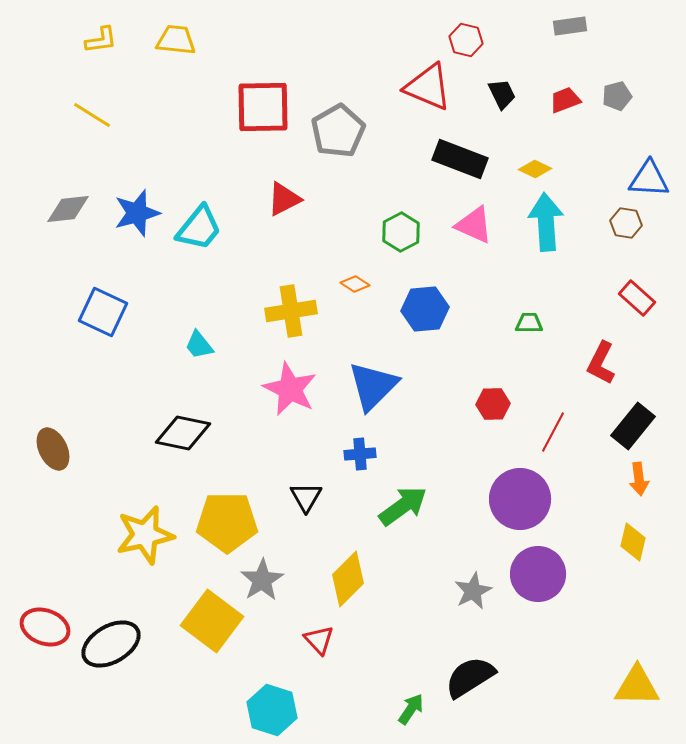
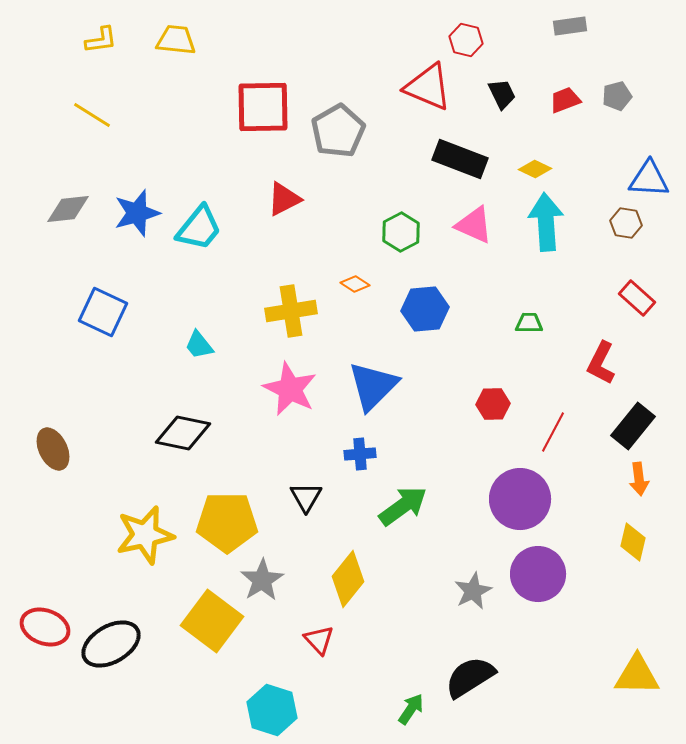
yellow diamond at (348, 579): rotated 6 degrees counterclockwise
yellow triangle at (637, 686): moved 11 px up
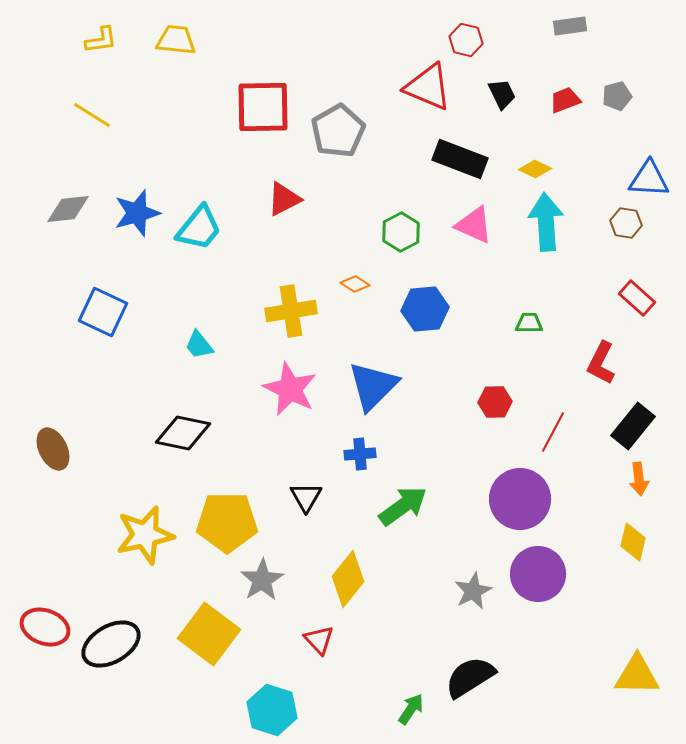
red hexagon at (493, 404): moved 2 px right, 2 px up
yellow square at (212, 621): moved 3 px left, 13 px down
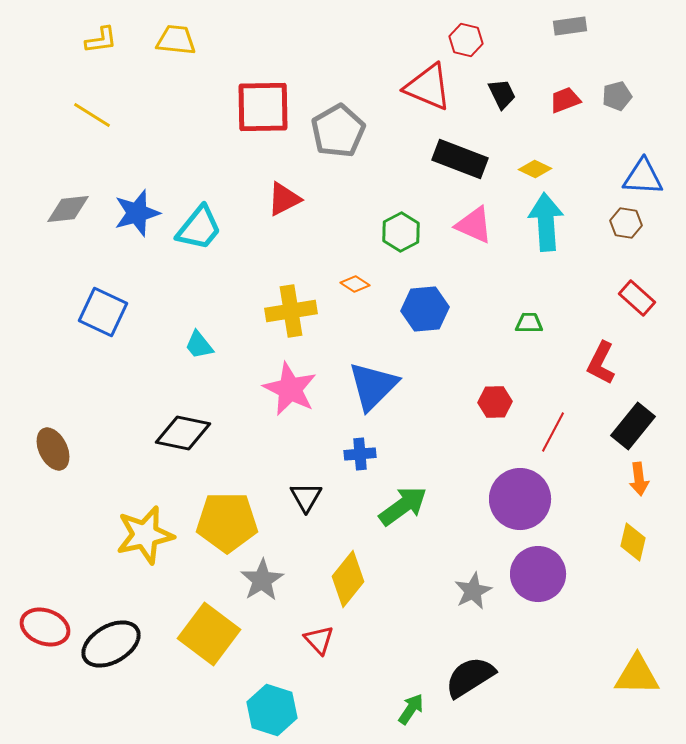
blue triangle at (649, 179): moved 6 px left, 2 px up
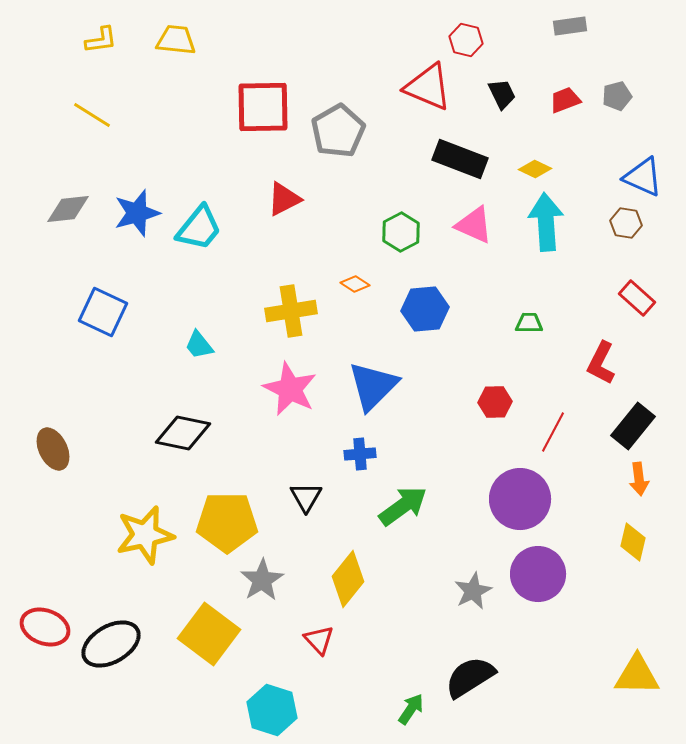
blue triangle at (643, 177): rotated 21 degrees clockwise
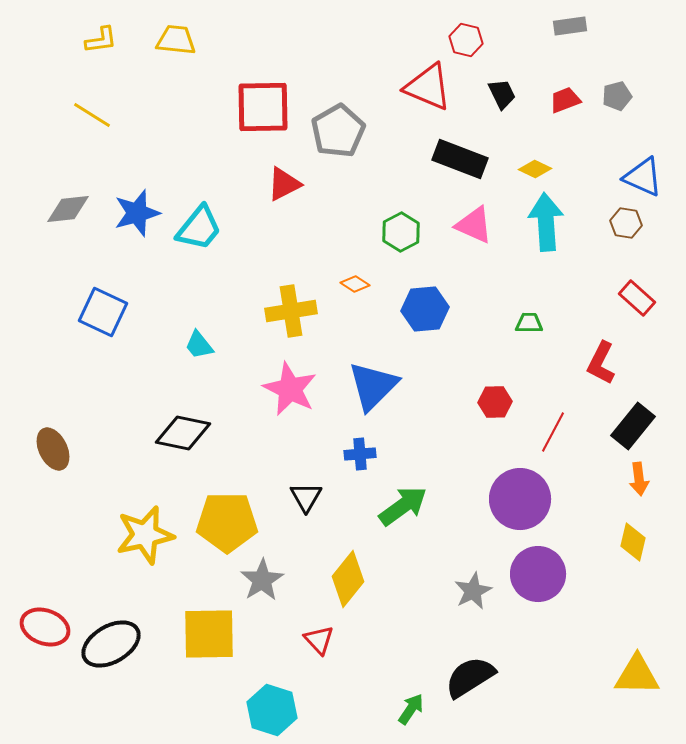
red triangle at (284, 199): moved 15 px up
yellow square at (209, 634): rotated 38 degrees counterclockwise
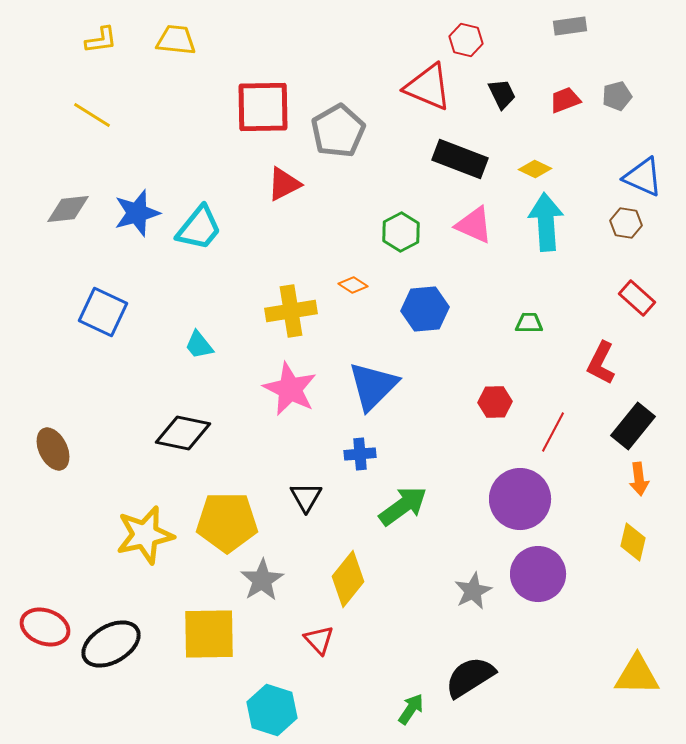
orange diamond at (355, 284): moved 2 px left, 1 px down
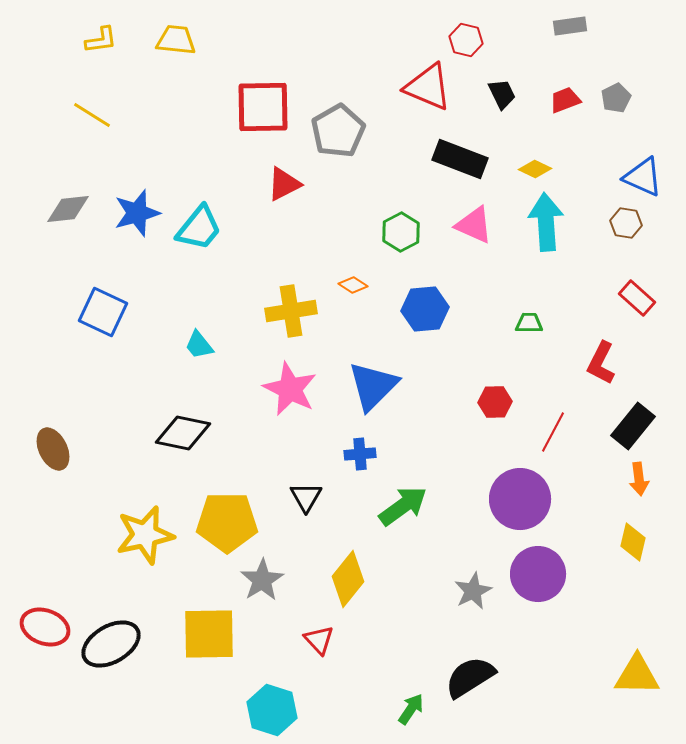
gray pentagon at (617, 96): moved 1 px left, 2 px down; rotated 12 degrees counterclockwise
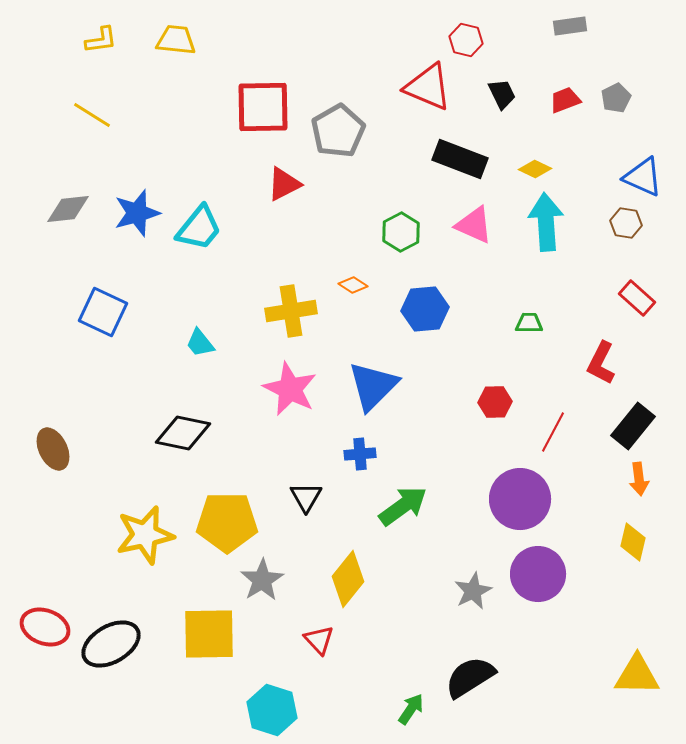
cyan trapezoid at (199, 345): moved 1 px right, 2 px up
